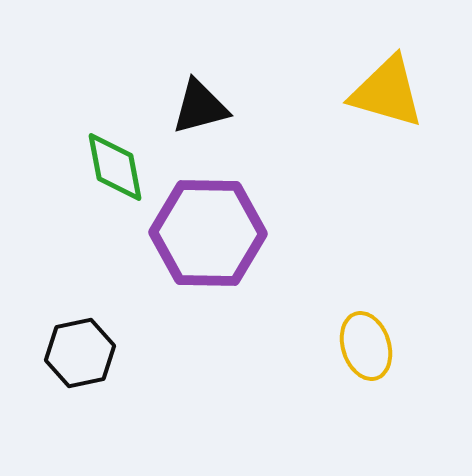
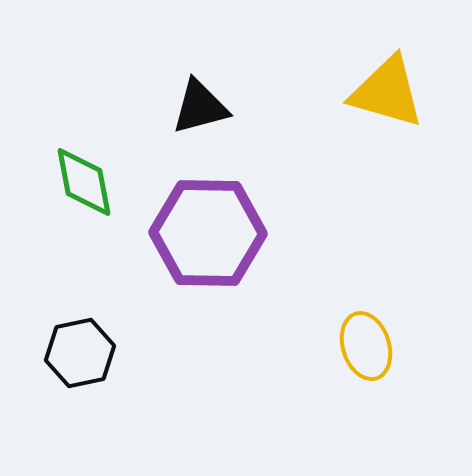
green diamond: moved 31 px left, 15 px down
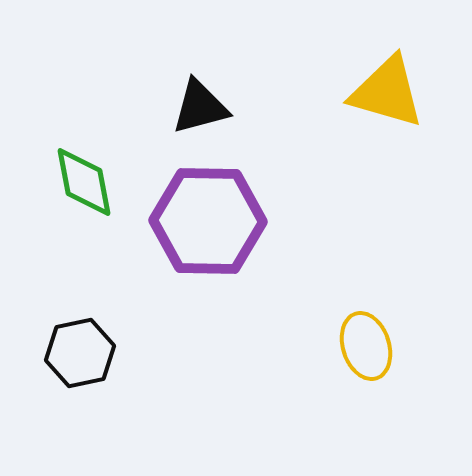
purple hexagon: moved 12 px up
